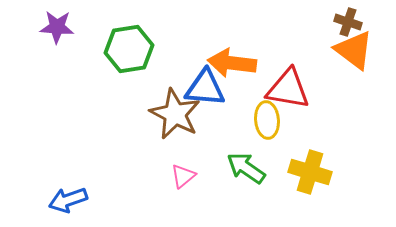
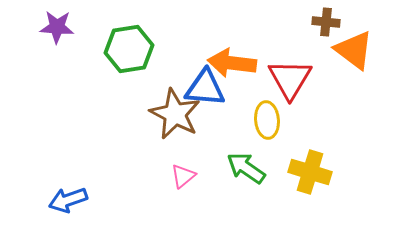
brown cross: moved 22 px left; rotated 12 degrees counterclockwise
red triangle: moved 2 px right, 10 px up; rotated 51 degrees clockwise
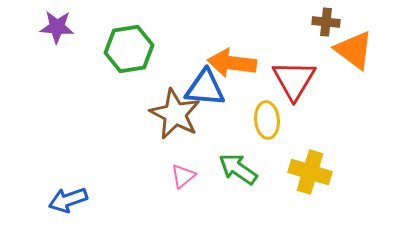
red triangle: moved 4 px right, 1 px down
green arrow: moved 8 px left, 1 px down
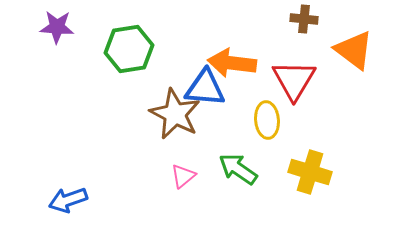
brown cross: moved 22 px left, 3 px up
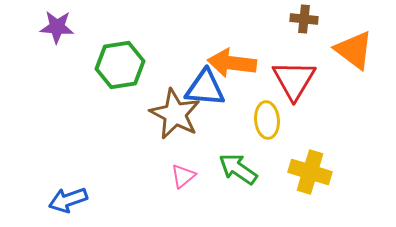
green hexagon: moved 9 px left, 16 px down
